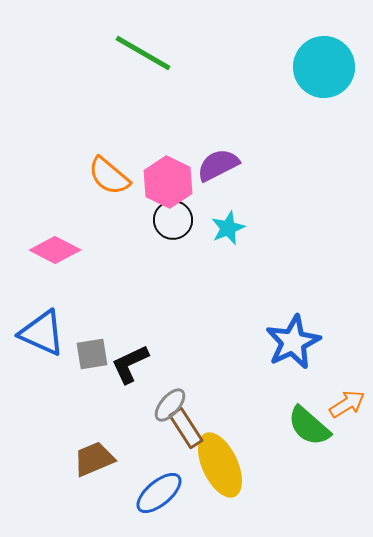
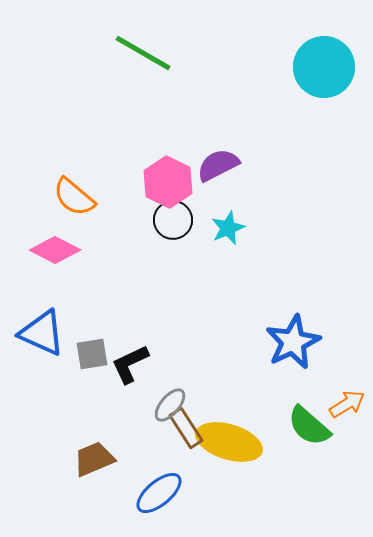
orange semicircle: moved 35 px left, 21 px down
yellow ellipse: moved 9 px right, 23 px up; rotated 48 degrees counterclockwise
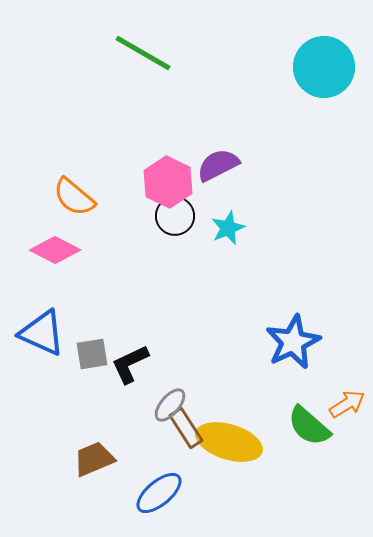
black circle: moved 2 px right, 4 px up
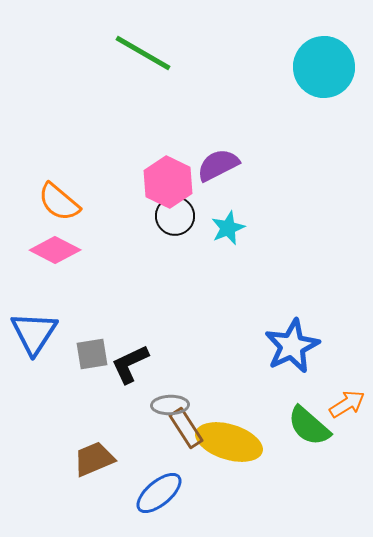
orange semicircle: moved 15 px left, 5 px down
blue triangle: moved 8 px left; rotated 39 degrees clockwise
blue star: moved 1 px left, 4 px down
gray ellipse: rotated 48 degrees clockwise
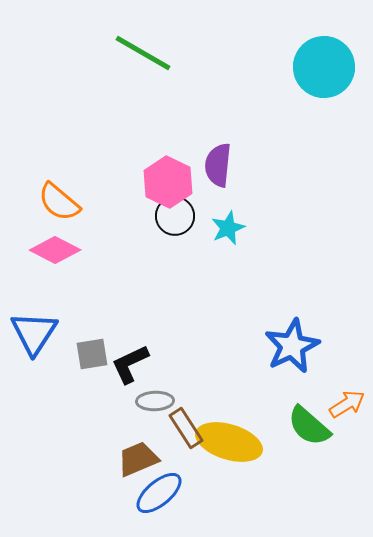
purple semicircle: rotated 57 degrees counterclockwise
gray ellipse: moved 15 px left, 4 px up
brown trapezoid: moved 44 px right
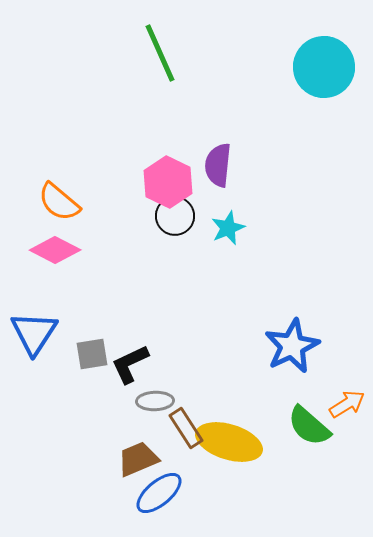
green line: moved 17 px right; rotated 36 degrees clockwise
